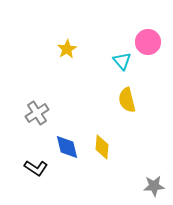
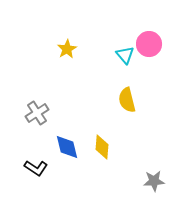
pink circle: moved 1 px right, 2 px down
cyan triangle: moved 3 px right, 6 px up
gray star: moved 5 px up
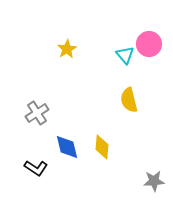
yellow semicircle: moved 2 px right
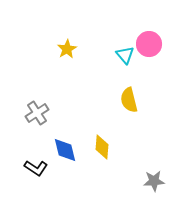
blue diamond: moved 2 px left, 3 px down
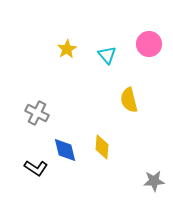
cyan triangle: moved 18 px left
gray cross: rotated 30 degrees counterclockwise
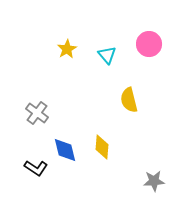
gray cross: rotated 10 degrees clockwise
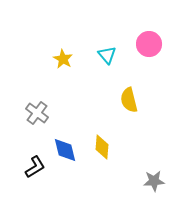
yellow star: moved 4 px left, 10 px down; rotated 12 degrees counterclockwise
black L-shape: moved 1 px left, 1 px up; rotated 65 degrees counterclockwise
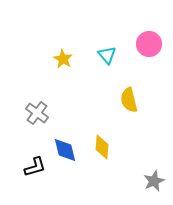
black L-shape: rotated 15 degrees clockwise
gray star: rotated 20 degrees counterclockwise
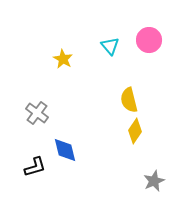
pink circle: moved 4 px up
cyan triangle: moved 3 px right, 9 px up
yellow diamond: moved 33 px right, 16 px up; rotated 30 degrees clockwise
